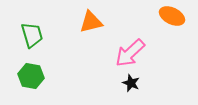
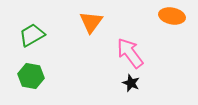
orange ellipse: rotated 15 degrees counterclockwise
orange triangle: rotated 40 degrees counterclockwise
green trapezoid: rotated 104 degrees counterclockwise
pink arrow: rotated 96 degrees clockwise
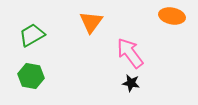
black star: rotated 12 degrees counterclockwise
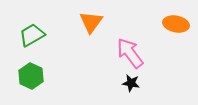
orange ellipse: moved 4 px right, 8 px down
green hexagon: rotated 15 degrees clockwise
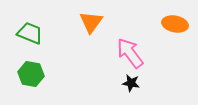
orange ellipse: moved 1 px left
green trapezoid: moved 2 px left, 2 px up; rotated 52 degrees clockwise
green hexagon: moved 2 px up; rotated 15 degrees counterclockwise
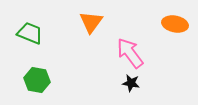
green hexagon: moved 6 px right, 6 px down
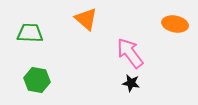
orange triangle: moved 5 px left, 3 px up; rotated 25 degrees counterclockwise
green trapezoid: rotated 20 degrees counterclockwise
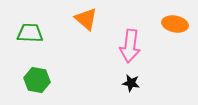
pink arrow: moved 7 px up; rotated 136 degrees counterclockwise
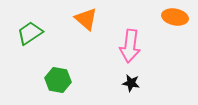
orange ellipse: moved 7 px up
green trapezoid: rotated 36 degrees counterclockwise
green hexagon: moved 21 px right
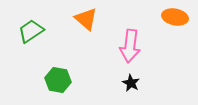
green trapezoid: moved 1 px right, 2 px up
black star: rotated 18 degrees clockwise
